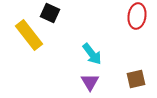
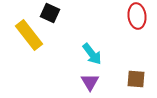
red ellipse: rotated 15 degrees counterclockwise
brown square: rotated 18 degrees clockwise
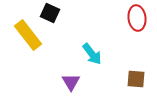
red ellipse: moved 2 px down
yellow rectangle: moved 1 px left
purple triangle: moved 19 px left
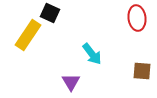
yellow rectangle: rotated 72 degrees clockwise
brown square: moved 6 px right, 8 px up
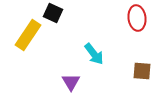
black square: moved 3 px right
cyan arrow: moved 2 px right
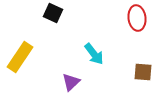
yellow rectangle: moved 8 px left, 22 px down
brown square: moved 1 px right, 1 px down
purple triangle: rotated 18 degrees clockwise
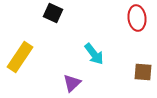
purple triangle: moved 1 px right, 1 px down
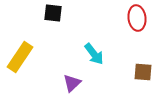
black square: rotated 18 degrees counterclockwise
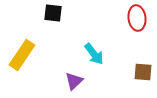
yellow rectangle: moved 2 px right, 2 px up
purple triangle: moved 2 px right, 2 px up
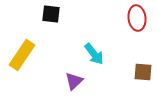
black square: moved 2 px left, 1 px down
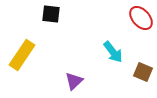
red ellipse: moved 4 px right; rotated 35 degrees counterclockwise
cyan arrow: moved 19 px right, 2 px up
brown square: rotated 18 degrees clockwise
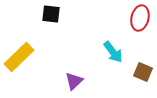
red ellipse: moved 1 px left; rotated 55 degrees clockwise
yellow rectangle: moved 3 px left, 2 px down; rotated 12 degrees clockwise
